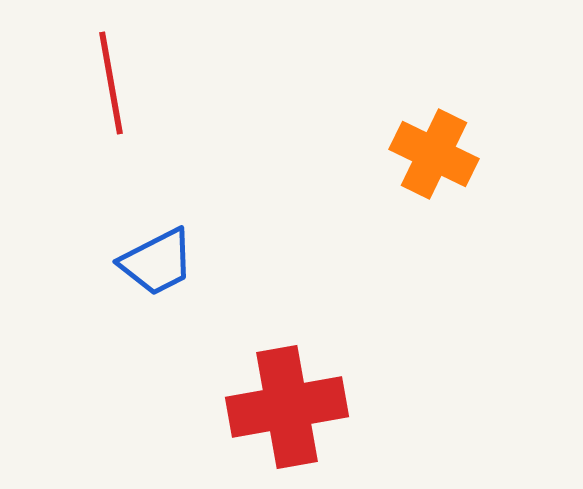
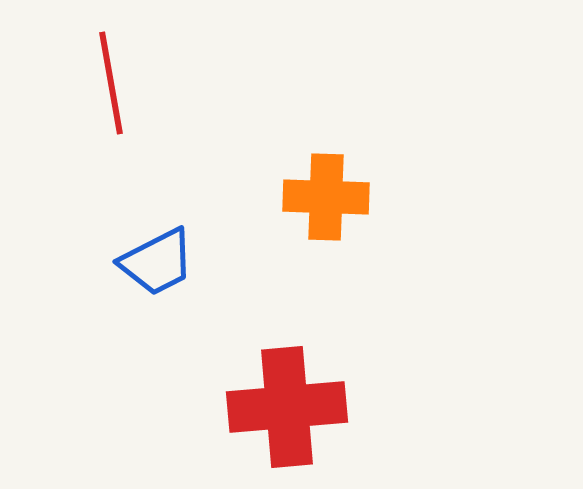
orange cross: moved 108 px left, 43 px down; rotated 24 degrees counterclockwise
red cross: rotated 5 degrees clockwise
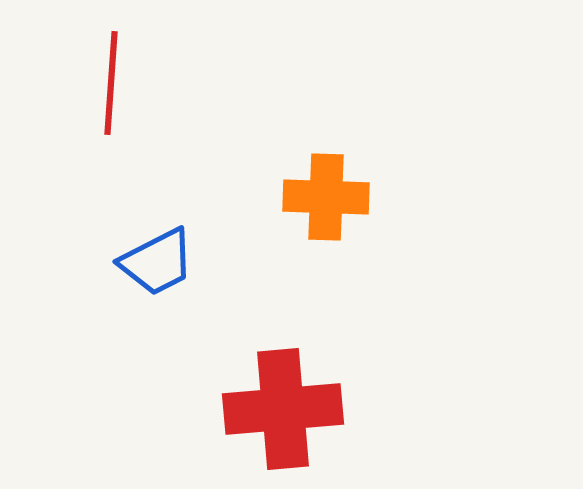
red line: rotated 14 degrees clockwise
red cross: moved 4 px left, 2 px down
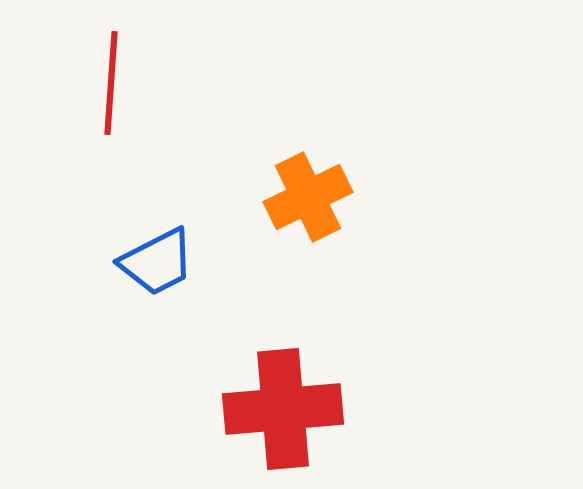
orange cross: moved 18 px left; rotated 28 degrees counterclockwise
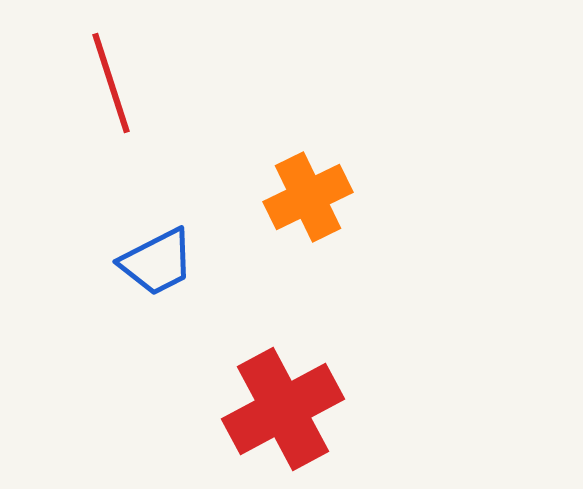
red line: rotated 22 degrees counterclockwise
red cross: rotated 23 degrees counterclockwise
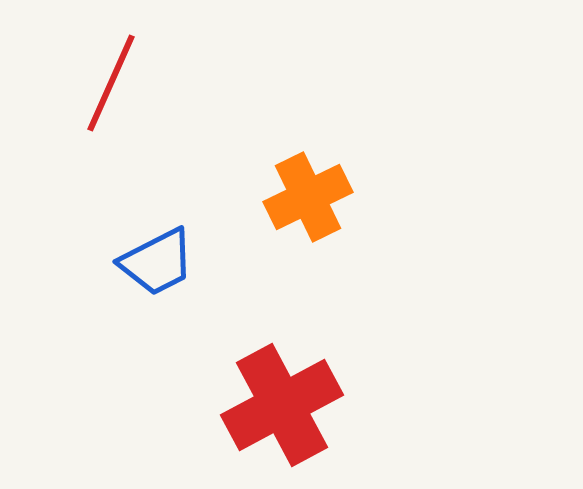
red line: rotated 42 degrees clockwise
red cross: moved 1 px left, 4 px up
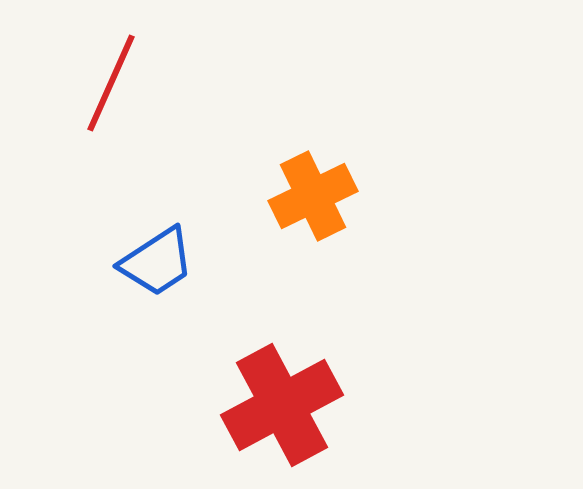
orange cross: moved 5 px right, 1 px up
blue trapezoid: rotated 6 degrees counterclockwise
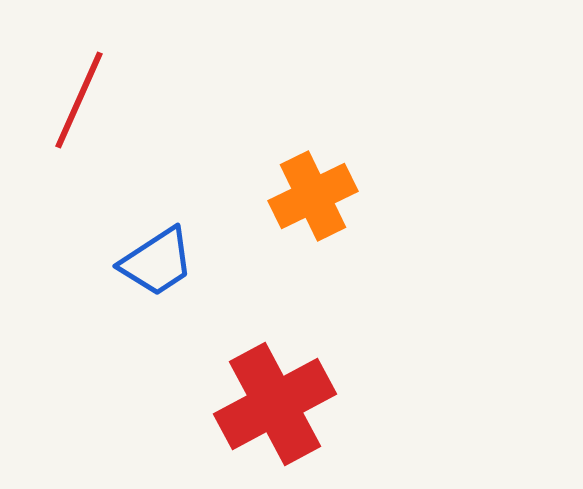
red line: moved 32 px left, 17 px down
red cross: moved 7 px left, 1 px up
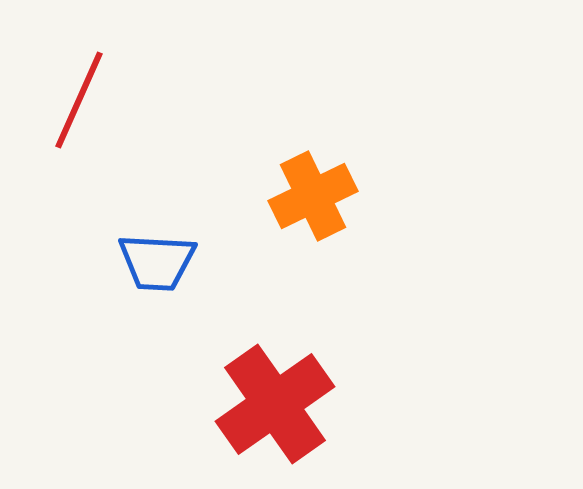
blue trapezoid: rotated 36 degrees clockwise
red cross: rotated 7 degrees counterclockwise
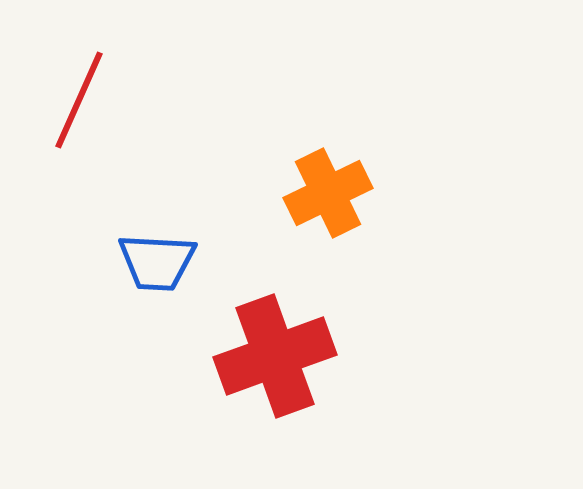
orange cross: moved 15 px right, 3 px up
red cross: moved 48 px up; rotated 15 degrees clockwise
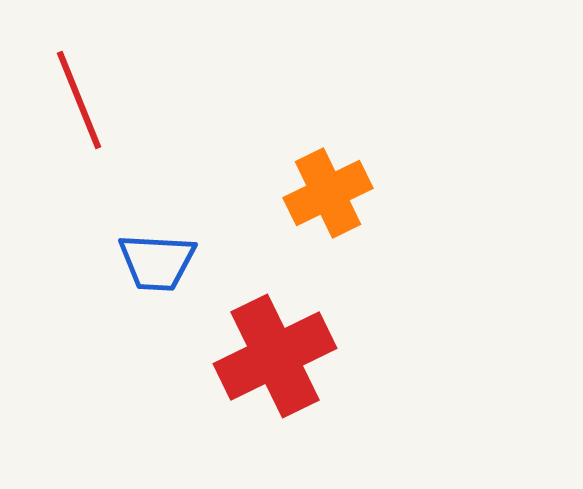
red line: rotated 46 degrees counterclockwise
red cross: rotated 6 degrees counterclockwise
